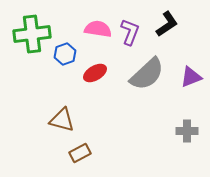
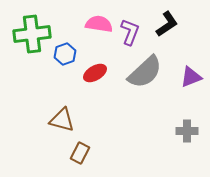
pink semicircle: moved 1 px right, 5 px up
gray semicircle: moved 2 px left, 2 px up
brown rectangle: rotated 35 degrees counterclockwise
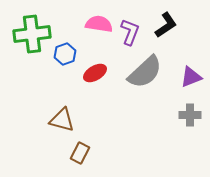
black L-shape: moved 1 px left, 1 px down
gray cross: moved 3 px right, 16 px up
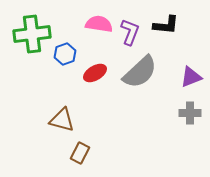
black L-shape: rotated 40 degrees clockwise
gray semicircle: moved 5 px left
gray cross: moved 2 px up
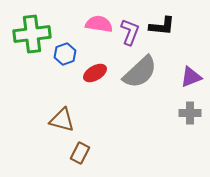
black L-shape: moved 4 px left, 1 px down
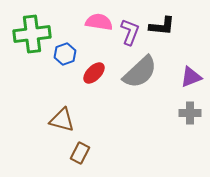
pink semicircle: moved 2 px up
red ellipse: moved 1 px left; rotated 15 degrees counterclockwise
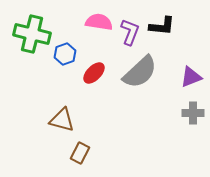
green cross: rotated 21 degrees clockwise
gray cross: moved 3 px right
